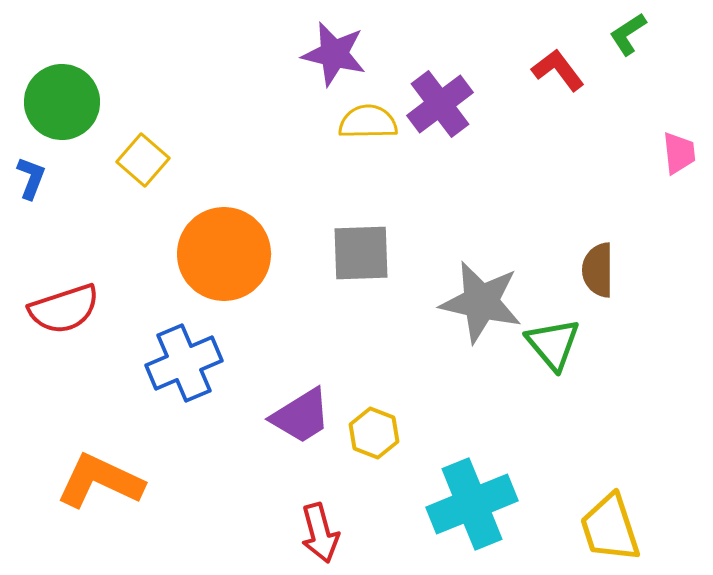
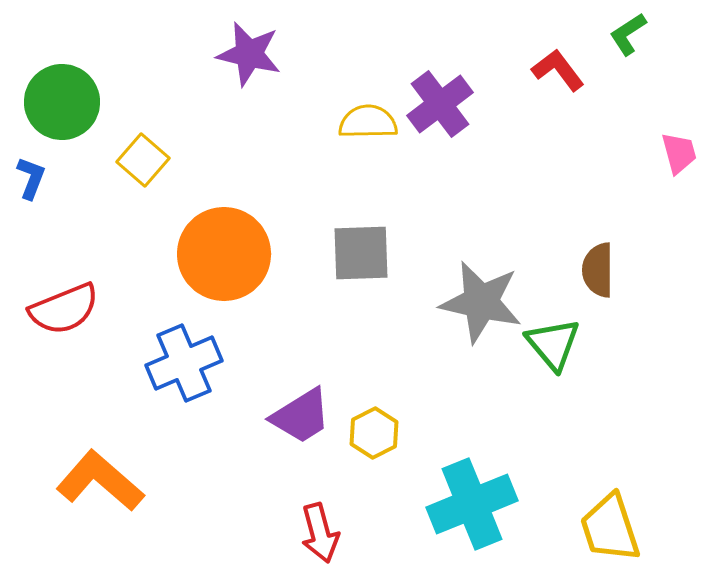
purple star: moved 85 px left
pink trapezoid: rotated 9 degrees counterclockwise
red semicircle: rotated 4 degrees counterclockwise
yellow hexagon: rotated 12 degrees clockwise
orange L-shape: rotated 16 degrees clockwise
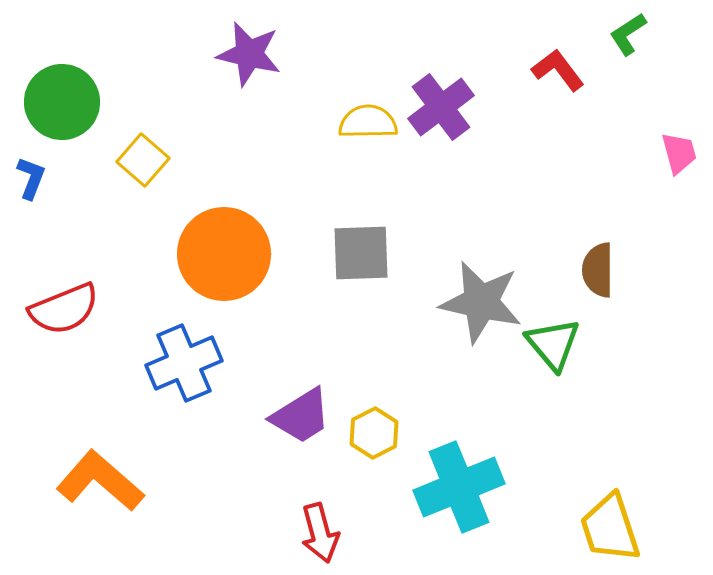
purple cross: moved 1 px right, 3 px down
cyan cross: moved 13 px left, 17 px up
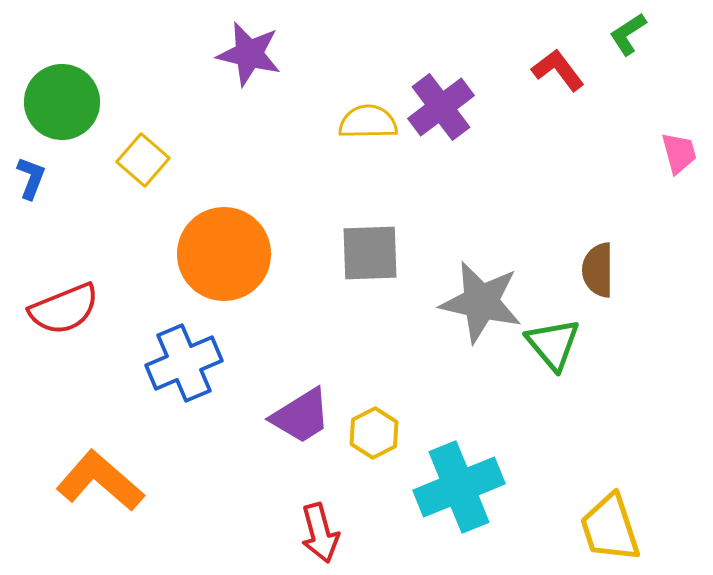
gray square: moved 9 px right
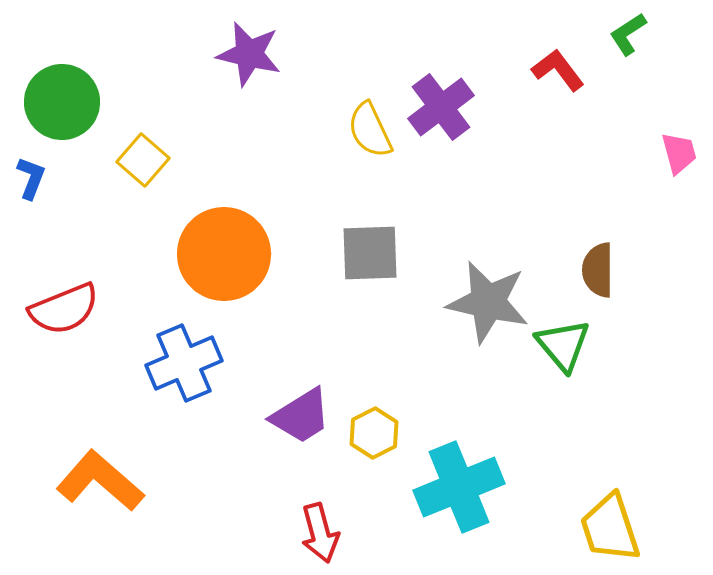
yellow semicircle: moved 2 px right, 8 px down; rotated 114 degrees counterclockwise
gray star: moved 7 px right
green triangle: moved 10 px right, 1 px down
